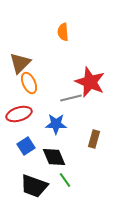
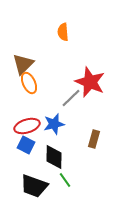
brown triangle: moved 3 px right, 1 px down
gray line: rotated 30 degrees counterclockwise
red ellipse: moved 8 px right, 12 px down
blue star: moved 2 px left; rotated 15 degrees counterclockwise
blue square: moved 1 px up; rotated 30 degrees counterclockwise
black diamond: rotated 25 degrees clockwise
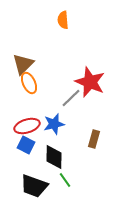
orange semicircle: moved 12 px up
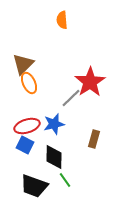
orange semicircle: moved 1 px left
red star: rotated 16 degrees clockwise
blue square: moved 1 px left
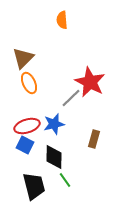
brown triangle: moved 6 px up
red star: rotated 12 degrees counterclockwise
black trapezoid: rotated 124 degrees counterclockwise
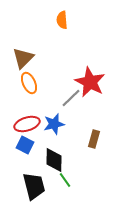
red ellipse: moved 2 px up
black diamond: moved 3 px down
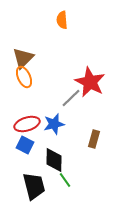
orange ellipse: moved 5 px left, 6 px up
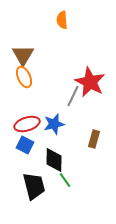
brown triangle: moved 3 px up; rotated 15 degrees counterclockwise
gray line: moved 2 px right, 2 px up; rotated 20 degrees counterclockwise
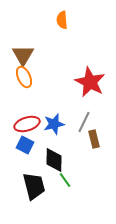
gray line: moved 11 px right, 26 px down
brown rectangle: rotated 30 degrees counterclockwise
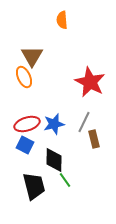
brown triangle: moved 9 px right, 1 px down
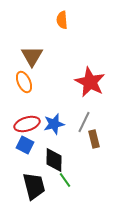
orange ellipse: moved 5 px down
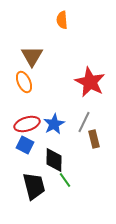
blue star: rotated 15 degrees counterclockwise
